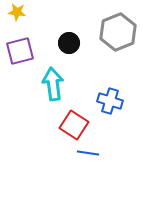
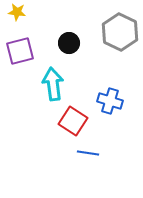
gray hexagon: moved 2 px right; rotated 12 degrees counterclockwise
red square: moved 1 px left, 4 px up
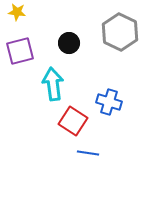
blue cross: moved 1 px left, 1 px down
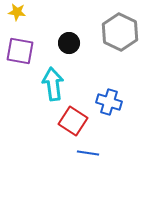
purple square: rotated 24 degrees clockwise
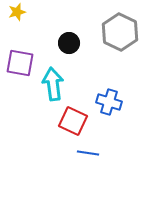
yellow star: rotated 24 degrees counterclockwise
purple square: moved 12 px down
red square: rotated 8 degrees counterclockwise
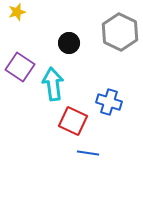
purple square: moved 4 px down; rotated 24 degrees clockwise
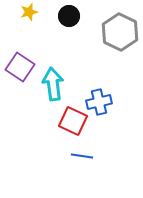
yellow star: moved 12 px right
black circle: moved 27 px up
blue cross: moved 10 px left; rotated 30 degrees counterclockwise
blue line: moved 6 px left, 3 px down
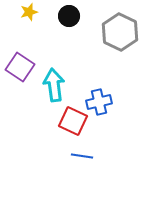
cyan arrow: moved 1 px right, 1 px down
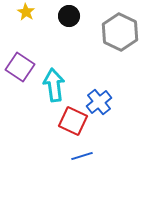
yellow star: moved 3 px left; rotated 24 degrees counterclockwise
blue cross: rotated 25 degrees counterclockwise
blue line: rotated 25 degrees counterclockwise
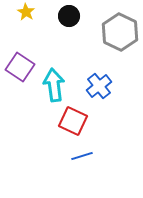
blue cross: moved 16 px up
